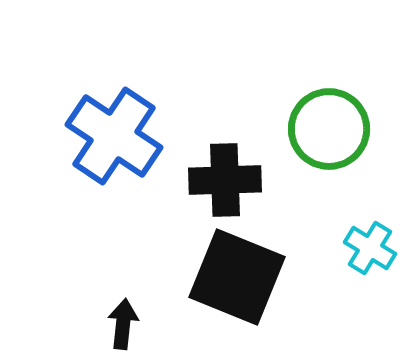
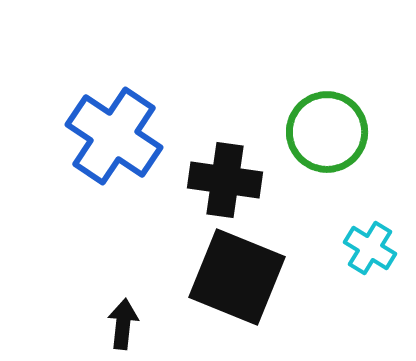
green circle: moved 2 px left, 3 px down
black cross: rotated 10 degrees clockwise
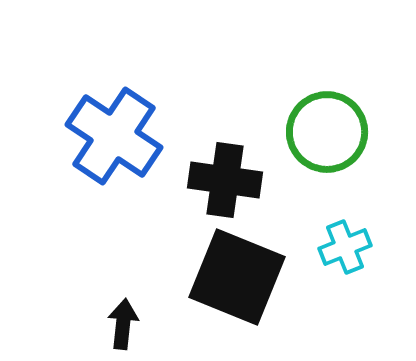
cyan cross: moved 25 px left, 1 px up; rotated 36 degrees clockwise
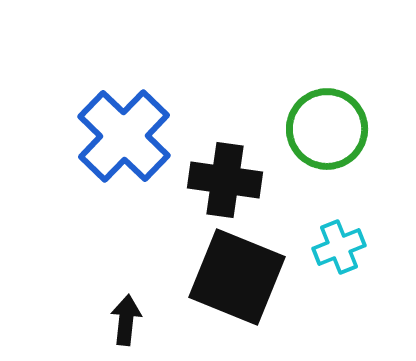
green circle: moved 3 px up
blue cross: moved 10 px right; rotated 10 degrees clockwise
cyan cross: moved 6 px left
black arrow: moved 3 px right, 4 px up
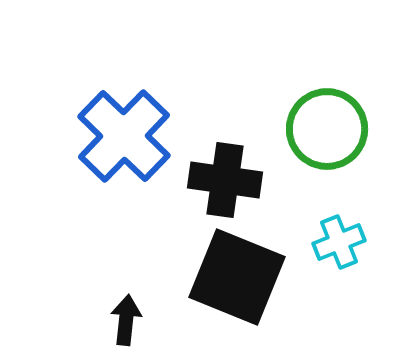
cyan cross: moved 5 px up
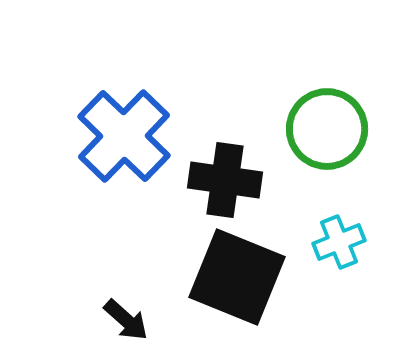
black arrow: rotated 126 degrees clockwise
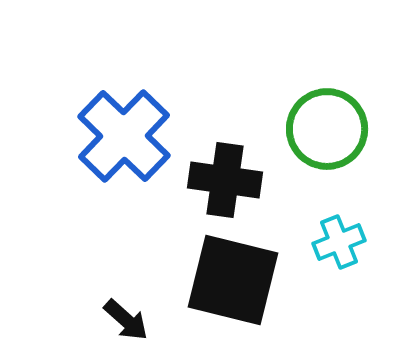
black square: moved 4 px left, 3 px down; rotated 8 degrees counterclockwise
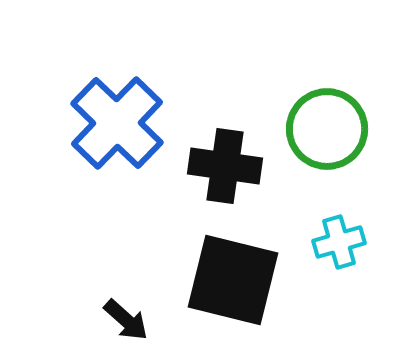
blue cross: moved 7 px left, 13 px up
black cross: moved 14 px up
cyan cross: rotated 6 degrees clockwise
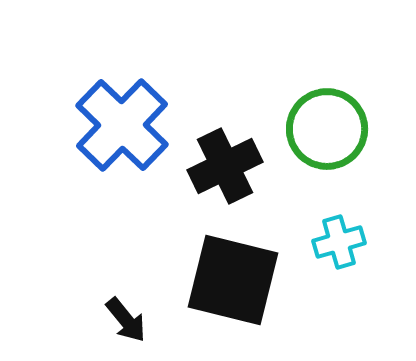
blue cross: moved 5 px right, 2 px down
black cross: rotated 34 degrees counterclockwise
black arrow: rotated 9 degrees clockwise
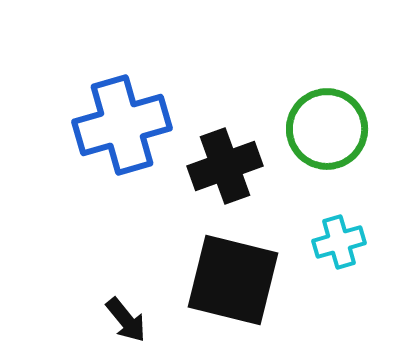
blue cross: rotated 30 degrees clockwise
black cross: rotated 6 degrees clockwise
